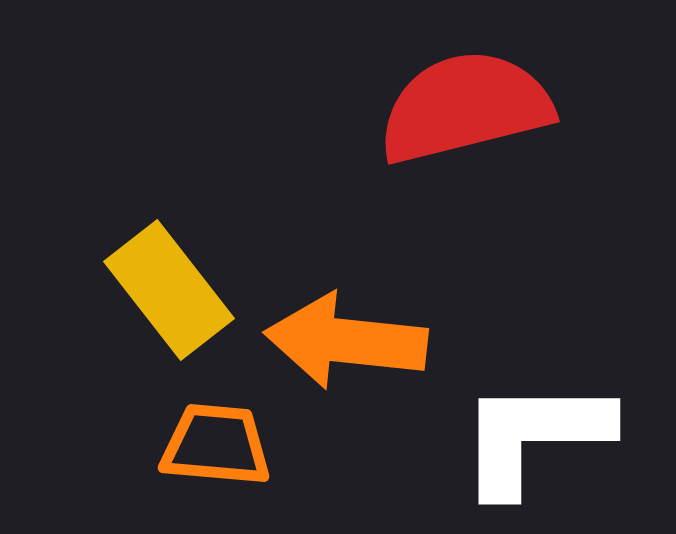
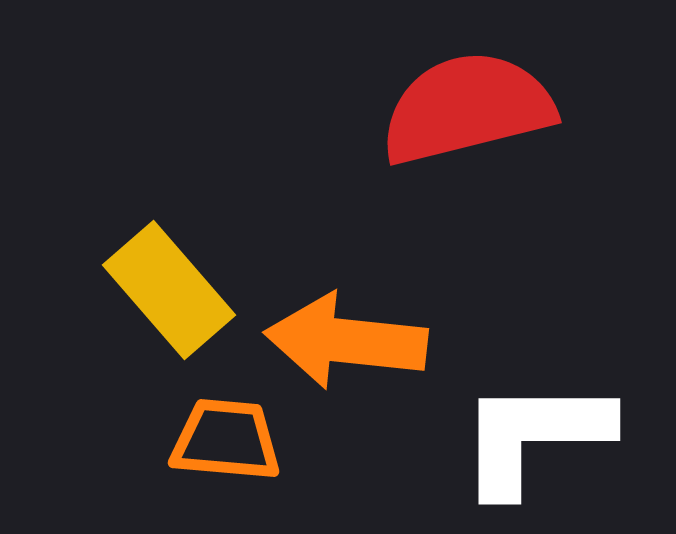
red semicircle: moved 2 px right, 1 px down
yellow rectangle: rotated 3 degrees counterclockwise
orange trapezoid: moved 10 px right, 5 px up
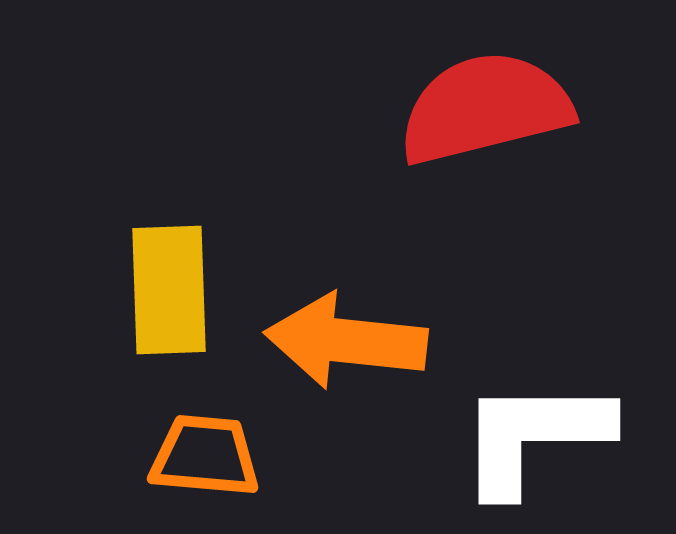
red semicircle: moved 18 px right
yellow rectangle: rotated 39 degrees clockwise
orange trapezoid: moved 21 px left, 16 px down
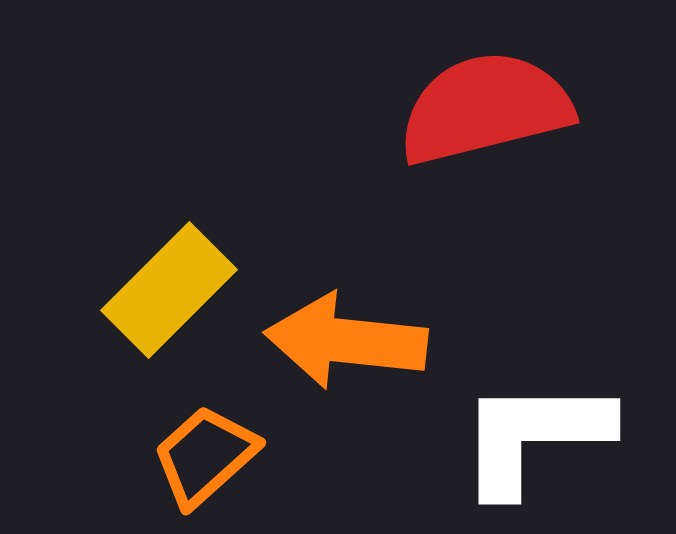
yellow rectangle: rotated 47 degrees clockwise
orange trapezoid: rotated 47 degrees counterclockwise
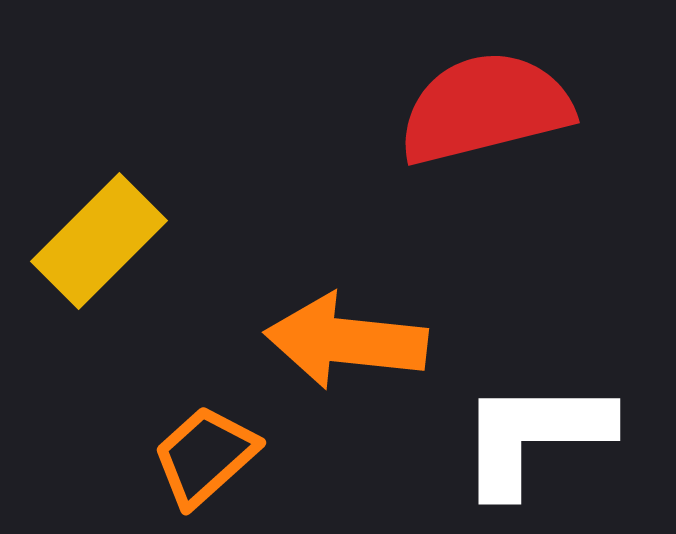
yellow rectangle: moved 70 px left, 49 px up
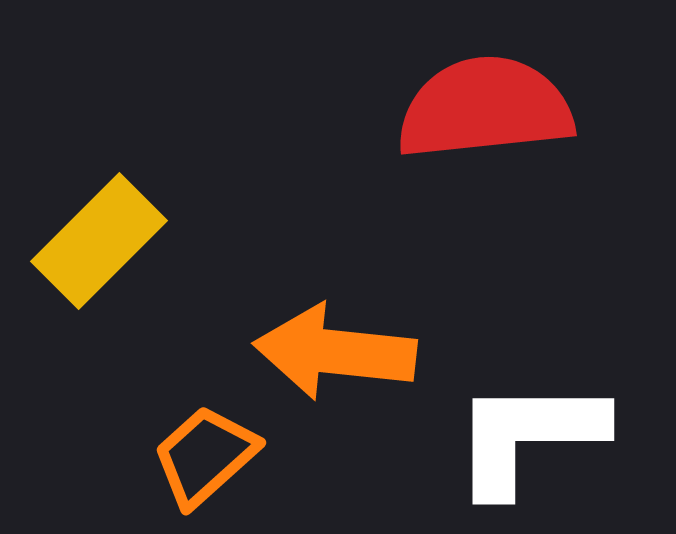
red semicircle: rotated 8 degrees clockwise
orange arrow: moved 11 px left, 11 px down
white L-shape: moved 6 px left
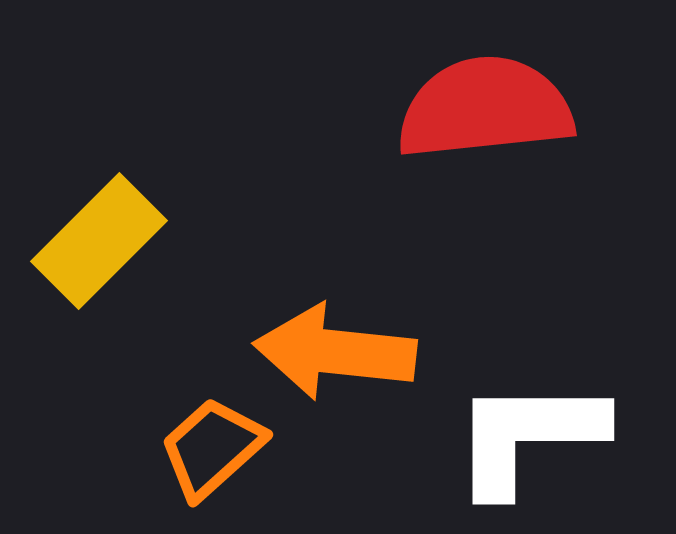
orange trapezoid: moved 7 px right, 8 px up
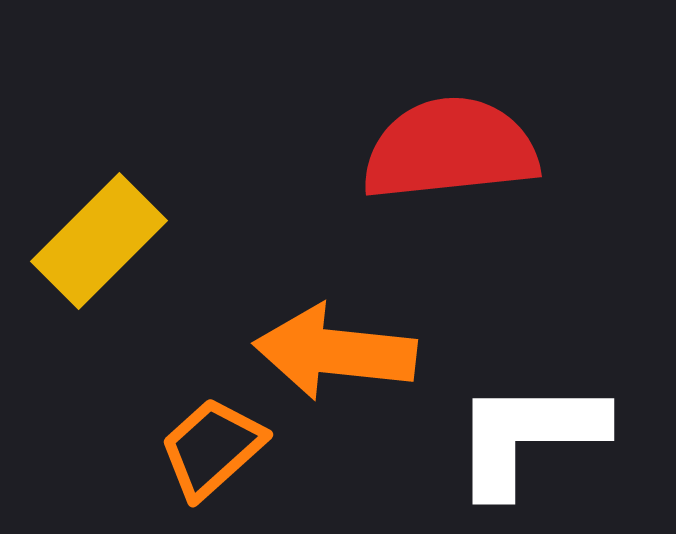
red semicircle: moved 35 px left, 41 px down
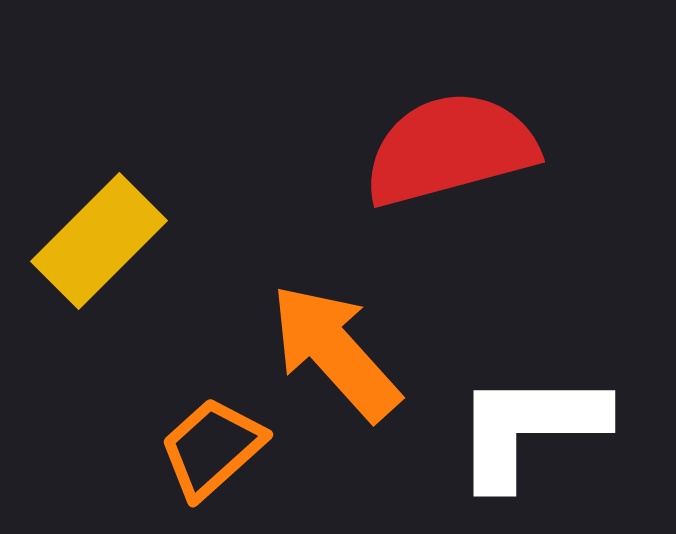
red semicircle: rotated 9 degrees counterclockwise
orange arrow: rotated 42 degrees clockwise
white L-shape: moved 1 px right, 8 px up
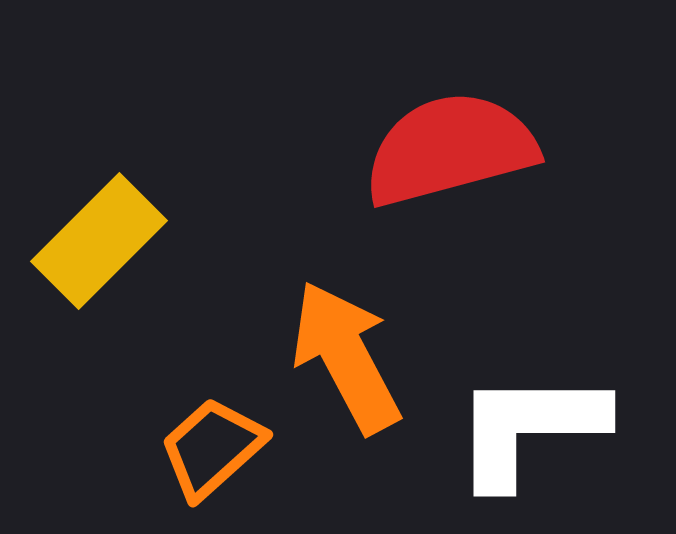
orange arrow: moved 11 px right, 5 px down; rotated 14 degrees clockwise
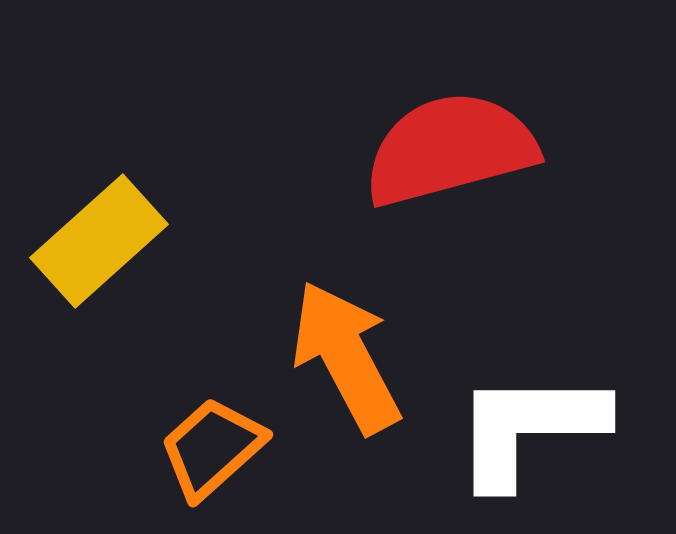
yellow rectangle: rotated 3 degrees clockwise
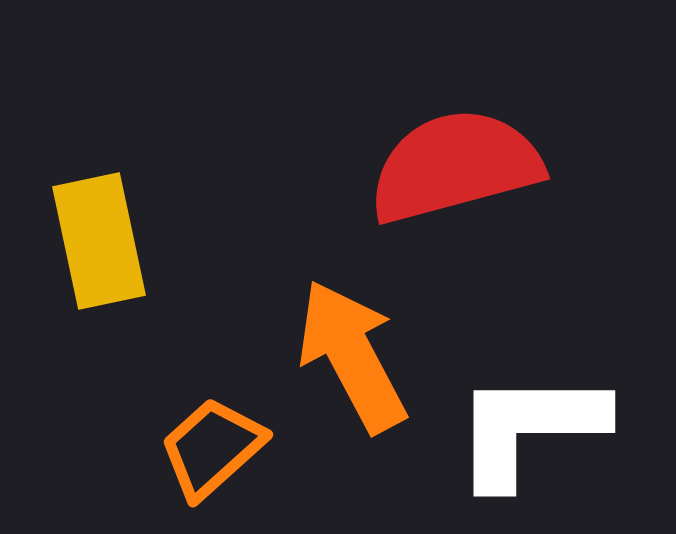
red semicircle: moved 5 px right, 17 px down
yellow rectangle: rotated 60 degrees counterclockwise
orange arrow: moved 6 px right, 1 px up
